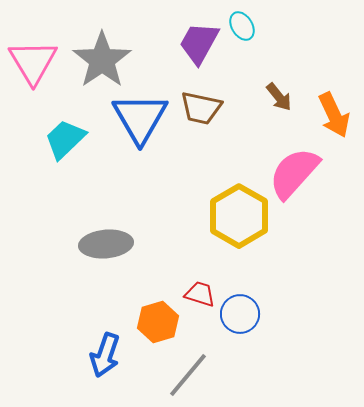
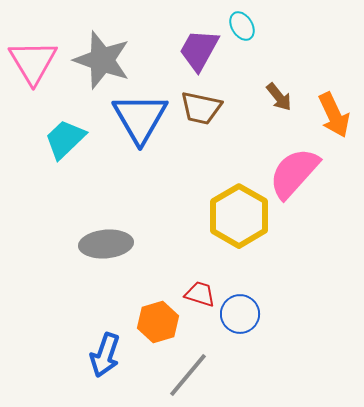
purple trapezoid: moved 7 px down
gray star: rotated 18 degrees counterclockwise
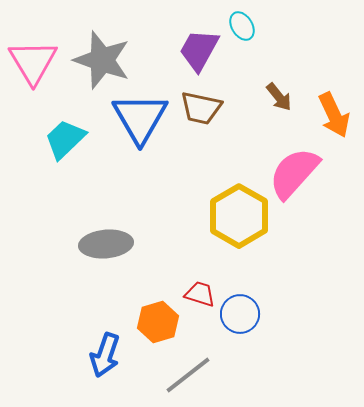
gray line: rotated 12 degrees clockwise
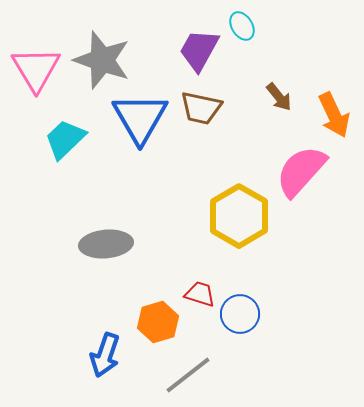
pink triangle: moved 3 px right, 7 px down
pink semicircle: moved 7 px right, 2 px up
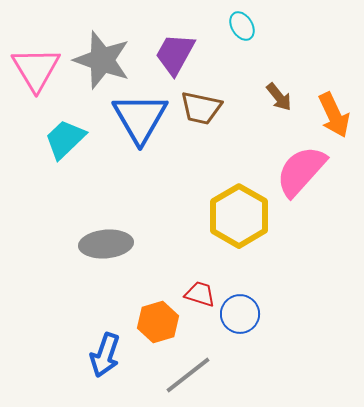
purple trapezoid: moved 24 px left, 4 px down
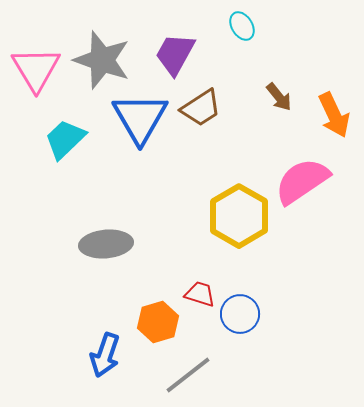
brown trapezoid: rotated 45 degrees counterclockwise
pink semicircle: moved 1 px right, 10 px down; rotated 14 degrees clockwise
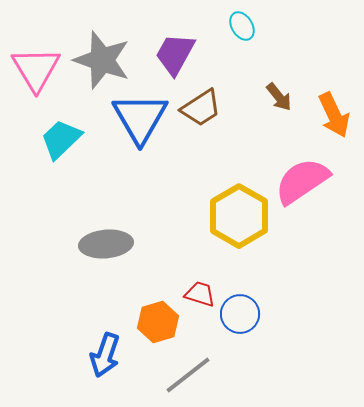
cyan trapezoid: moved 4 px left
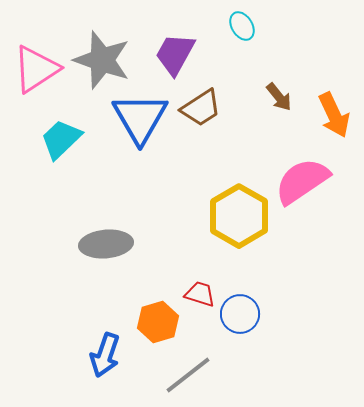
pink triangle: rotated 28 degrees clockwise
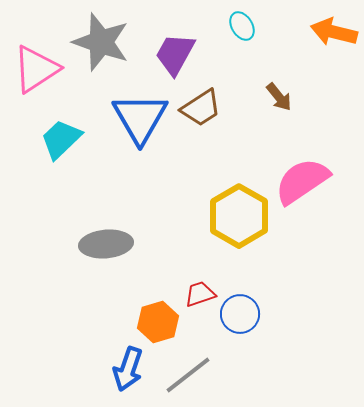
gray star: moved 1 px left, 18 px up
orange arrow: moved 83 px up; rotated 129 degrees clockwise
red trapezoid: rotated 36 degrees counterclockwise
blue arrow: moved 23 px right, 14 px down
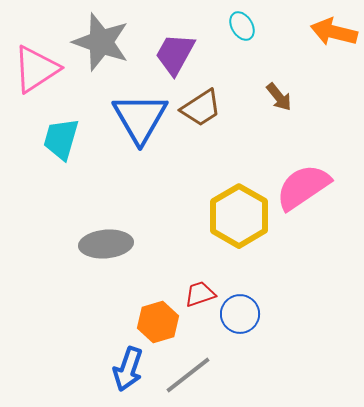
cyan trapezoid: rotated 30 degrees counterclockwise
pink semicircle: moved 1 px right, 6 px down
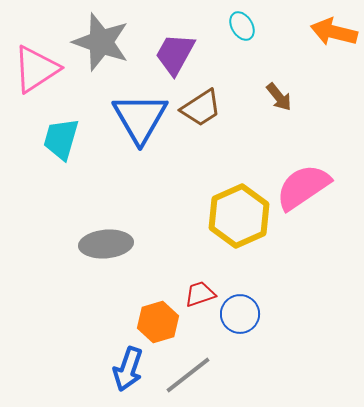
yellow hexagon: rotated 6 degrees clockwise
